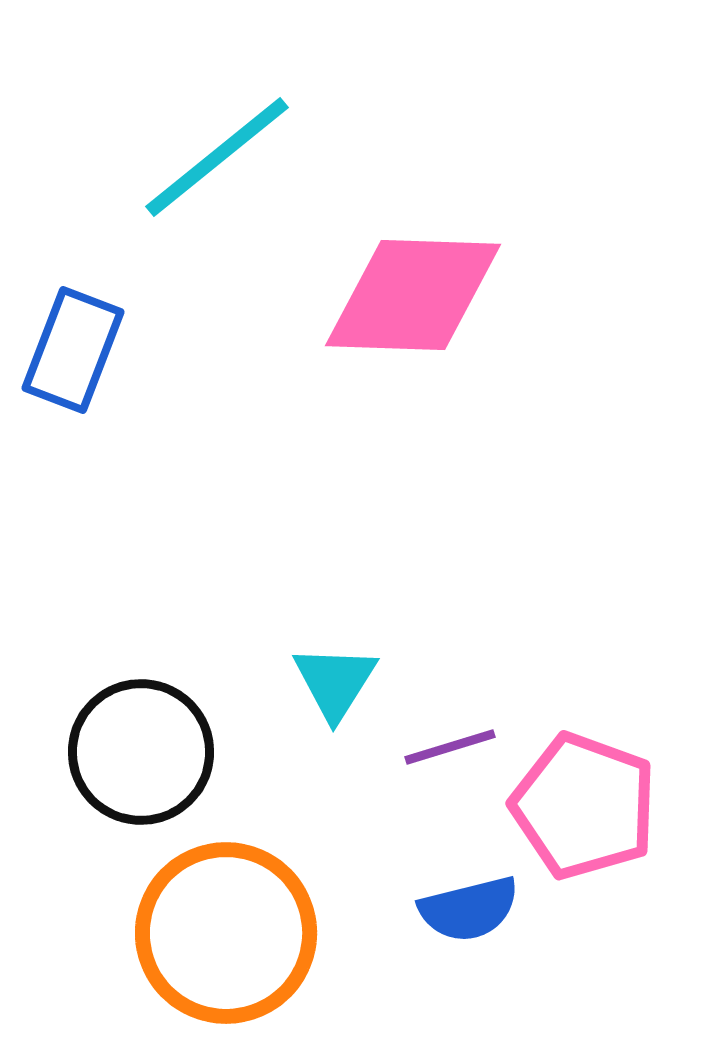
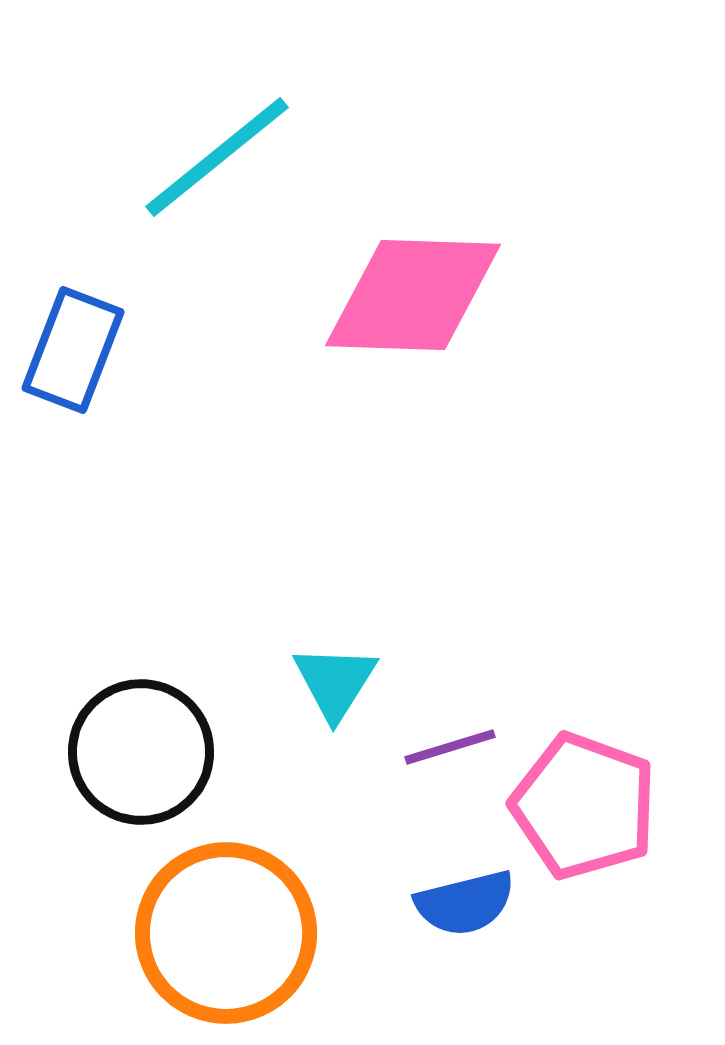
blue semicircle: moved 4 px left, 6 px up
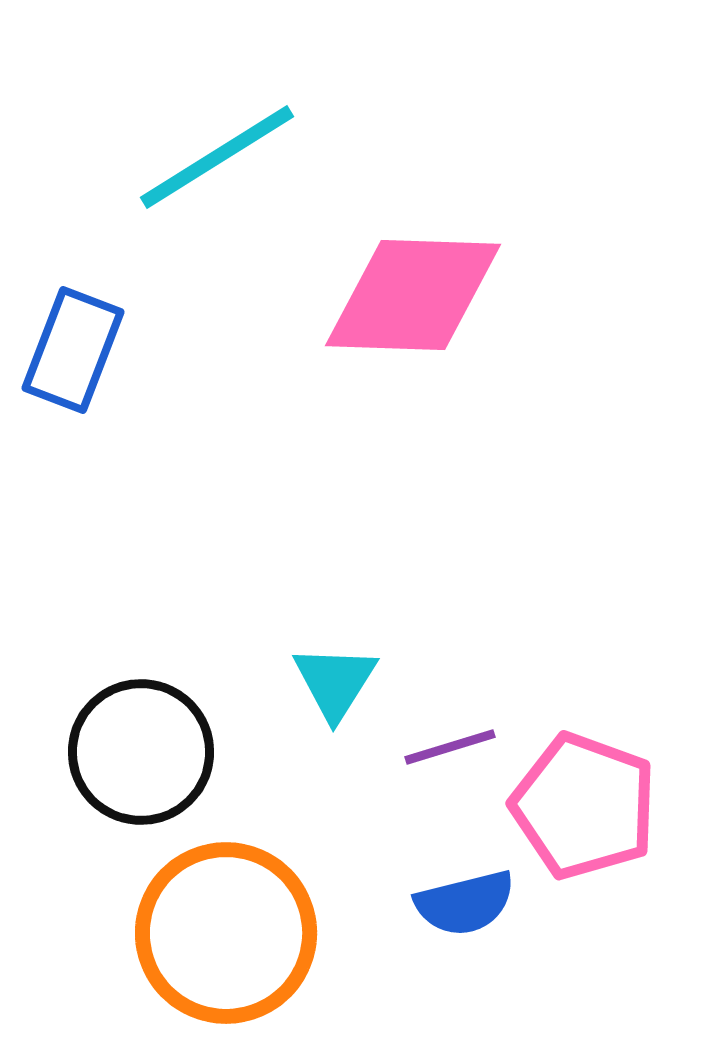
cyan line: rotated 7 degrees clockwise
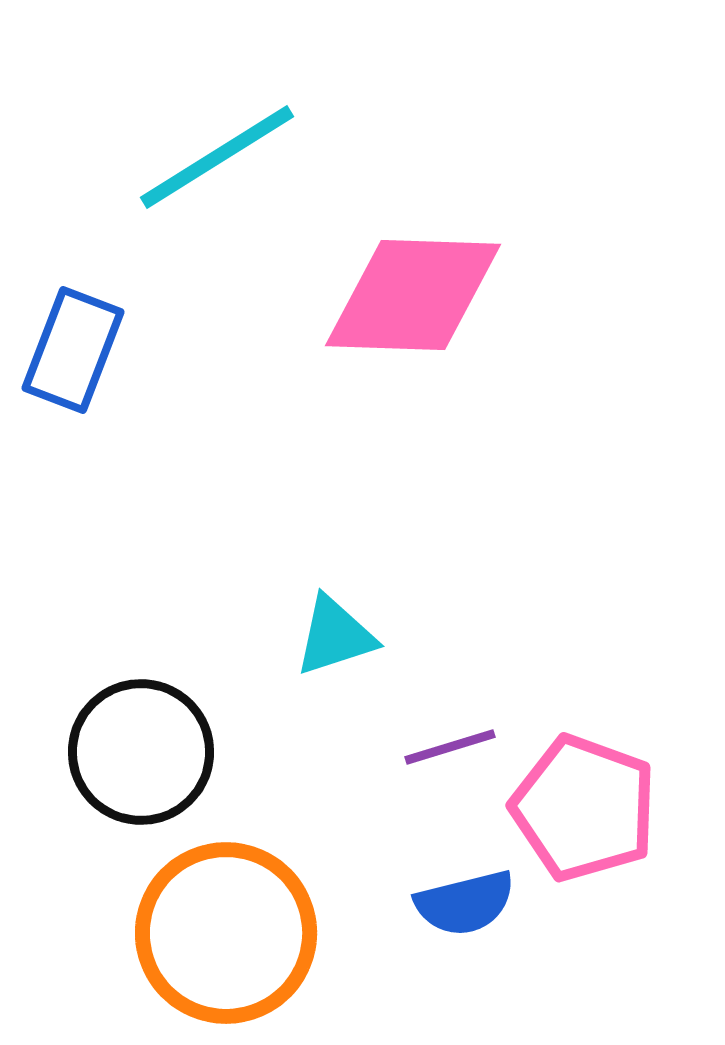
cyan triangle: moved 46 px up; rotated 40 degrees clockwise
pink pentagon: moved 2 px down
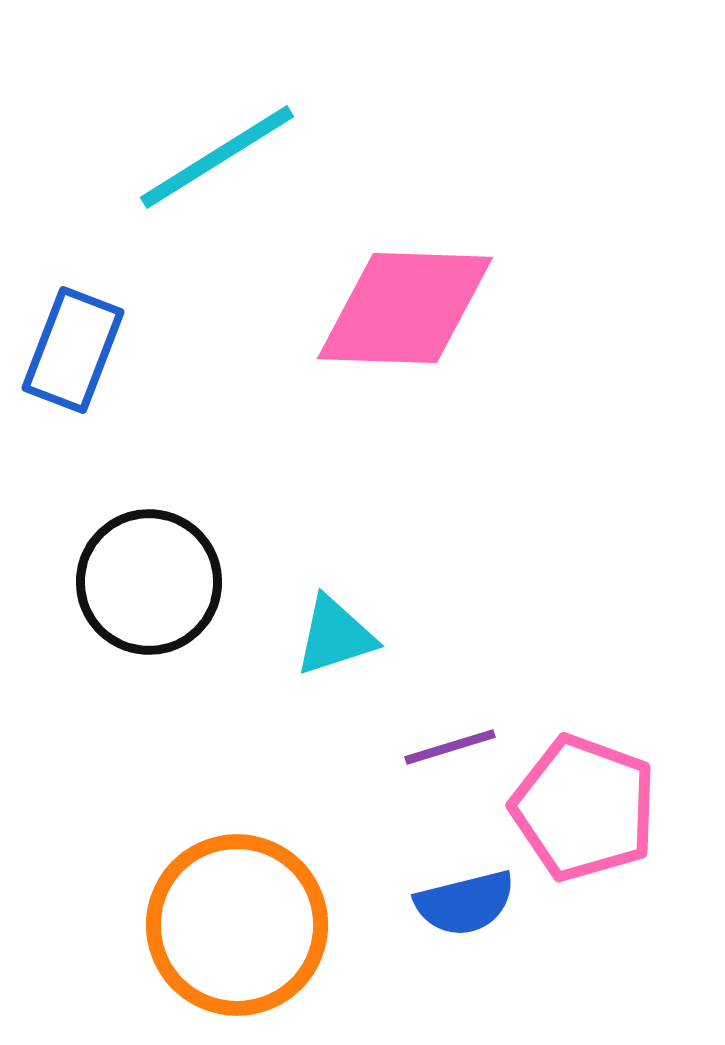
pink diamond: moved 8 px left, 13 px down
black circle: moved 8 px right, 170 px up
orange circle: moved 11 px right, 8 px up
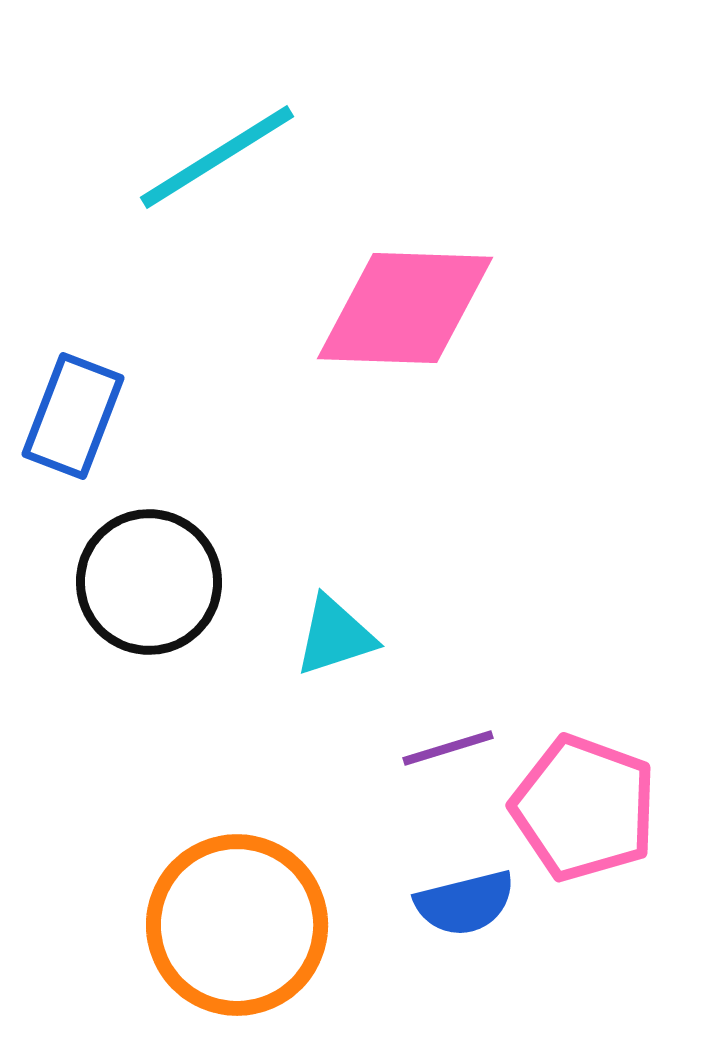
blue rectangle: moved 66 px down
purple line: moved 2 px left, 1 px down
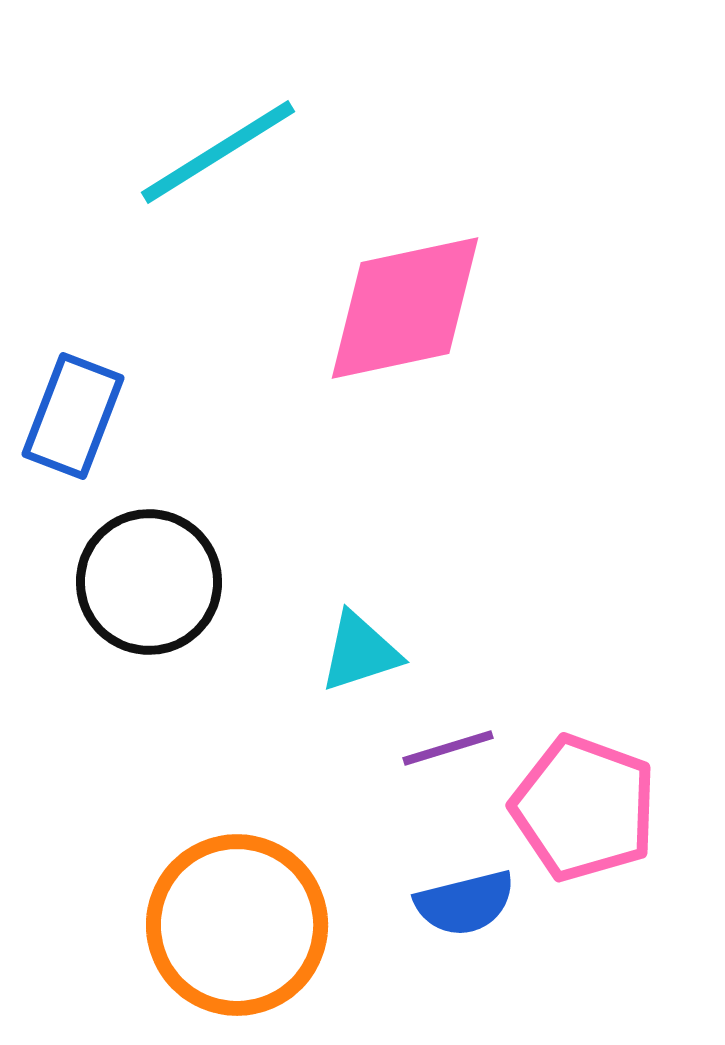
cyan line: moved 1 px right, 5 px up
pink diamond: rotated 14 degrees counterclockwise
cyan triangle: moved 25 px right, 16 px down
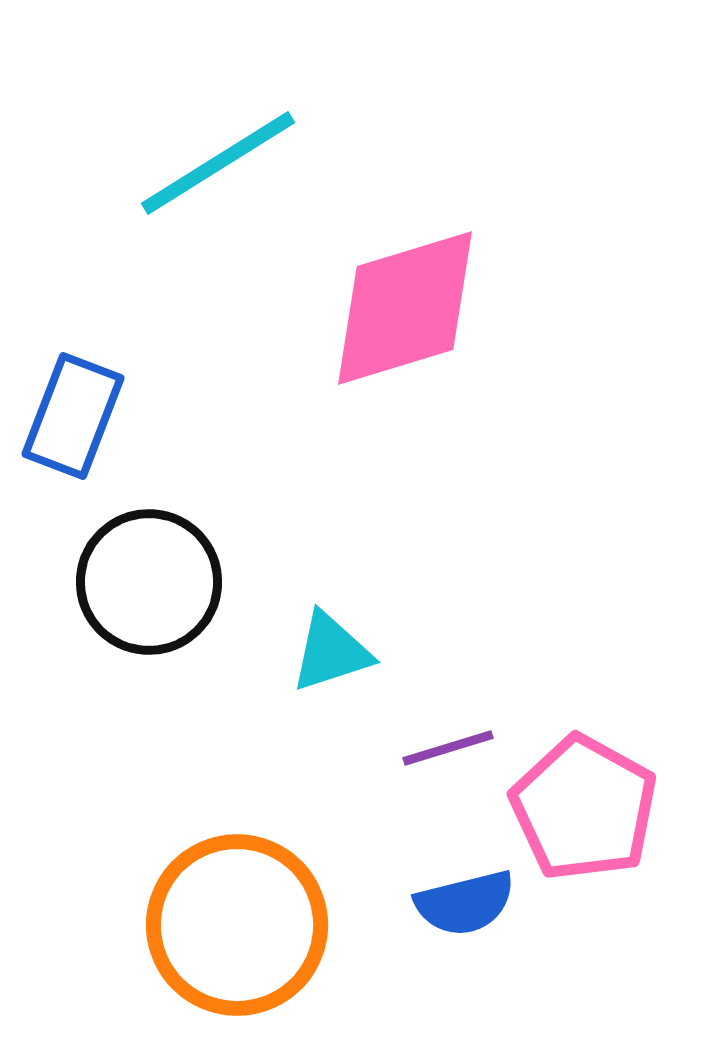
cyan line: moved 11 px down
pink diamond: rotated 5 degrees counterclockwise
cyan triangle: moved 29 px left
pink pentagon: rotated 9 degrees clockwise
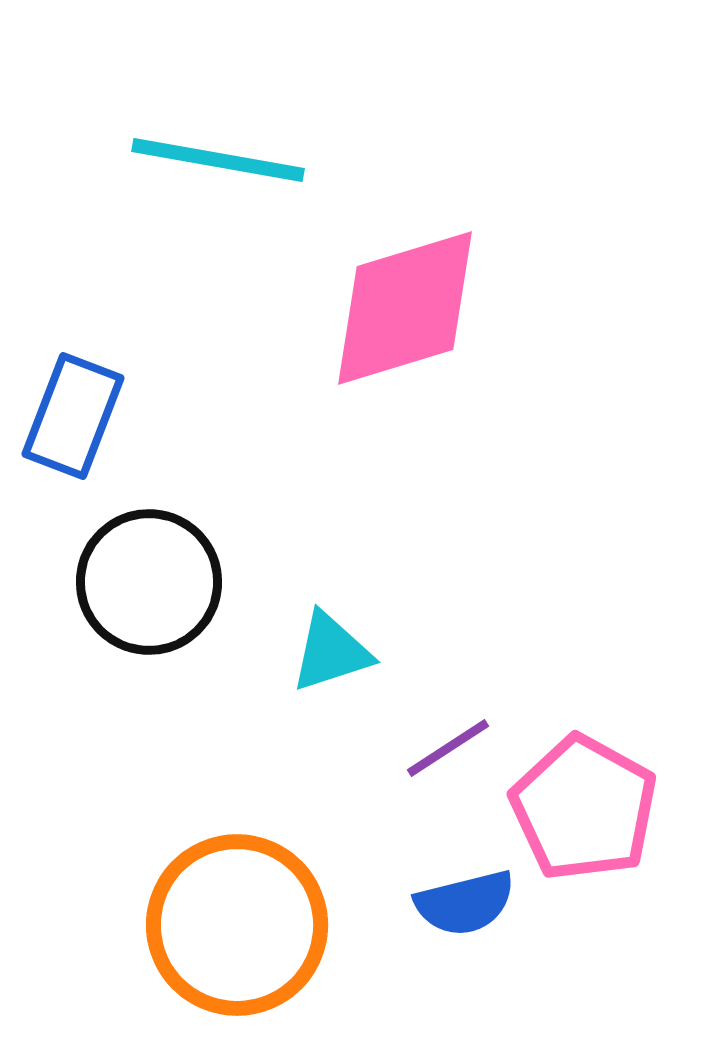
cyan line: moved 3 px up; rotated 42 degrees clockwise
purple line: rotated 16 degrees counterclockwise
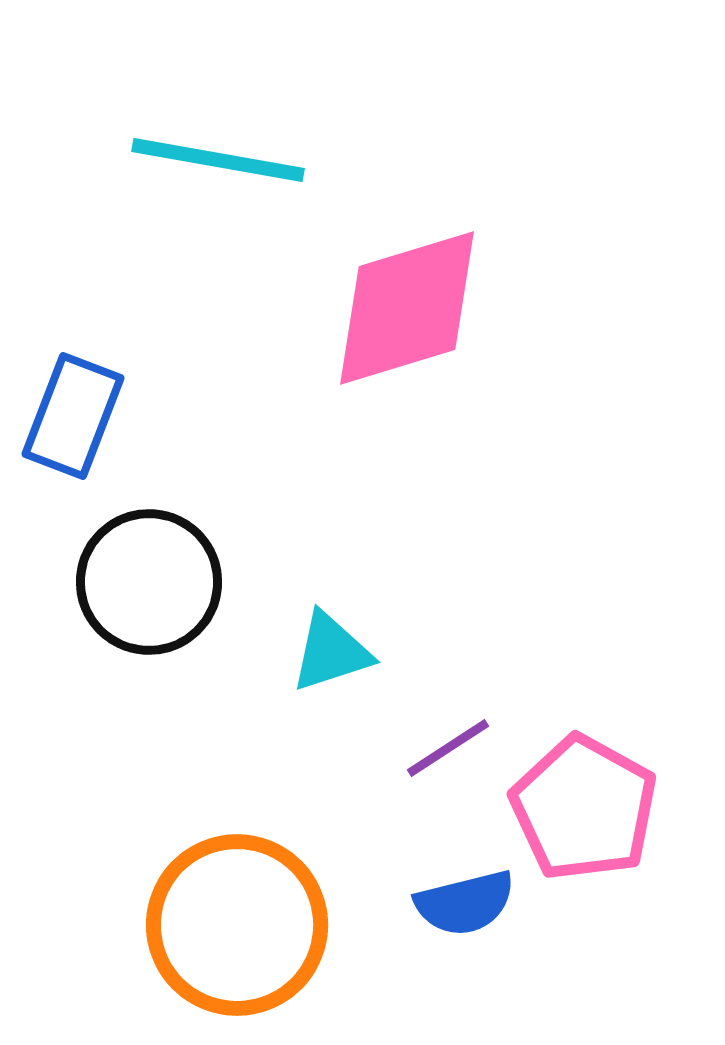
pink diamond: moved 2 px right
